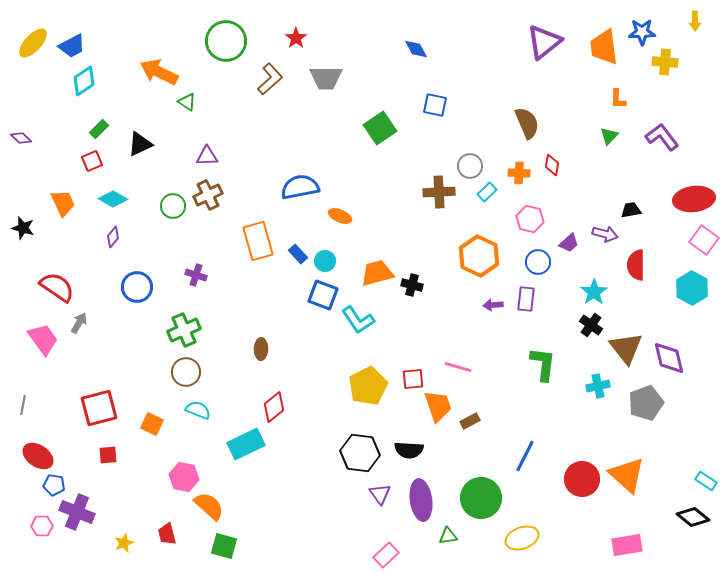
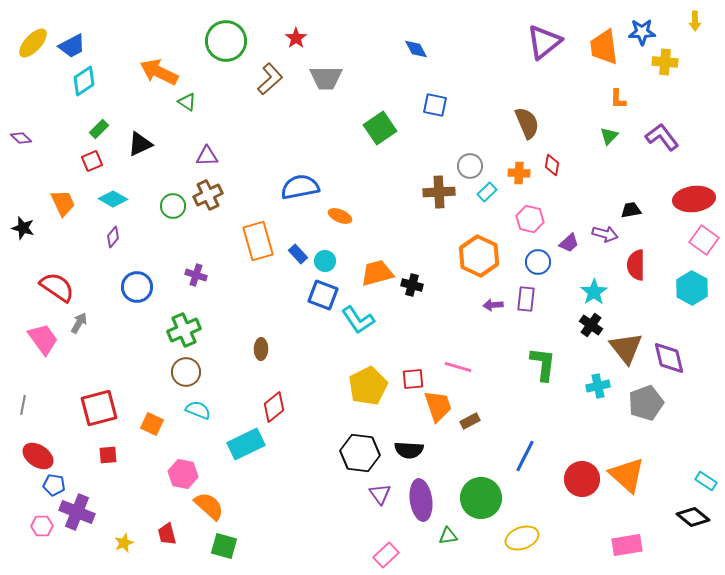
pink hexagon at (184, 477): moved 1 px left, 3 px up
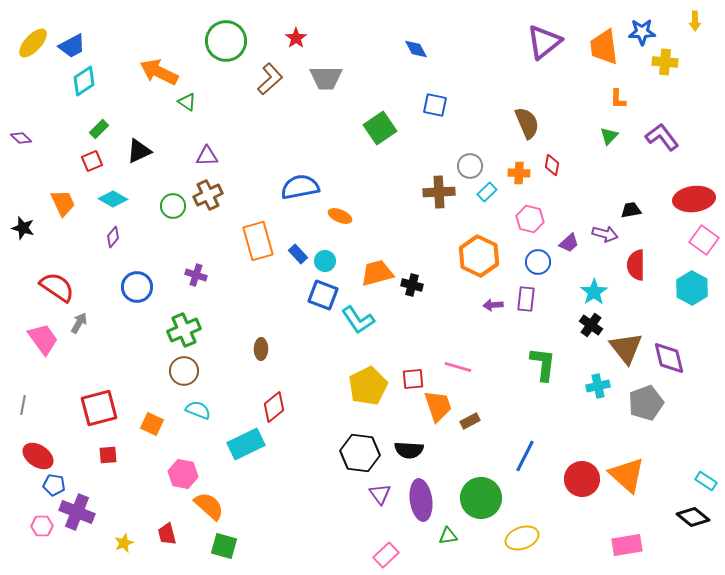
black triangle at (140, 144): moved 1 px left, 7 px down
brown circle at (186, 372): moved 2 px left, 1 px up
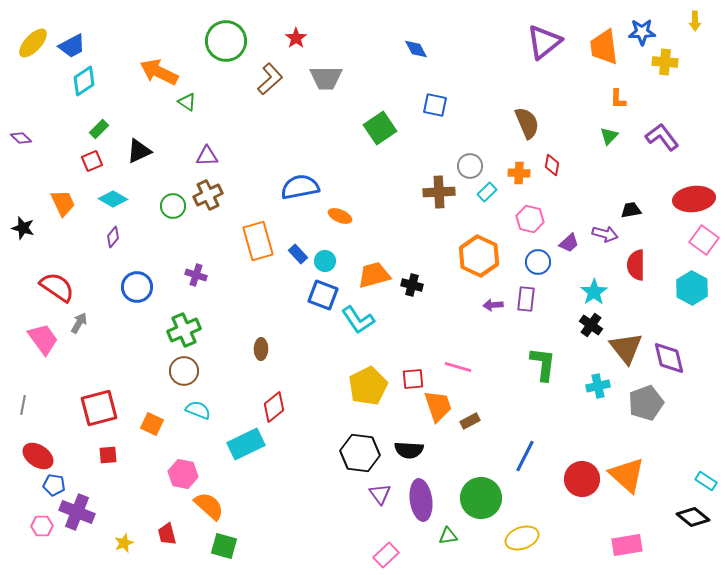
orange trapezoid at (377, 273): moved 3 px left, 2 px down
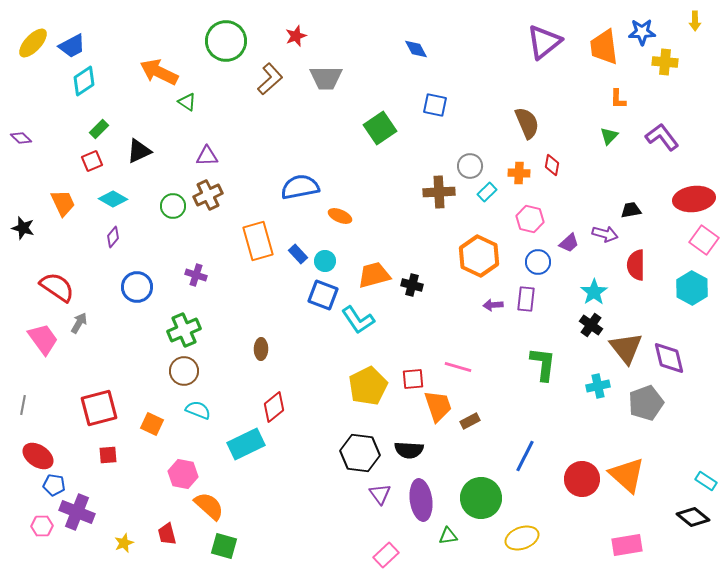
red star at (296, 38): moved 2 px up; rotated 15 degrees clockwise
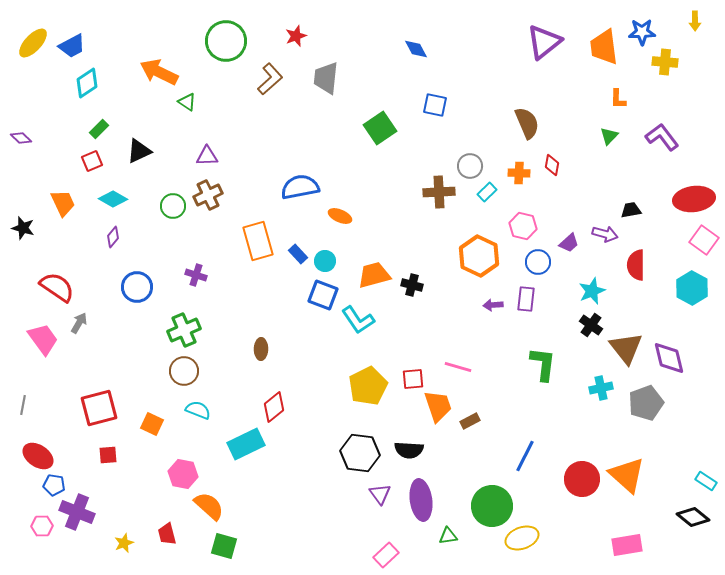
gray trapezoid at (326, 78): rotated 96 degrees clockwise
cyan diamond at (84, 81): moved 3 px right, 2 px down
pink hexagon at (530, 219): moved 7 px left, 7 px down
cyan star at (594, 292): moved 2 px left, 1 px up; rotated 12 degrees clockwise
cyan cross at (598, 386): moved 3 px right, 2 px down
green circle at (481, 498): moved 11 px right, 8 px down
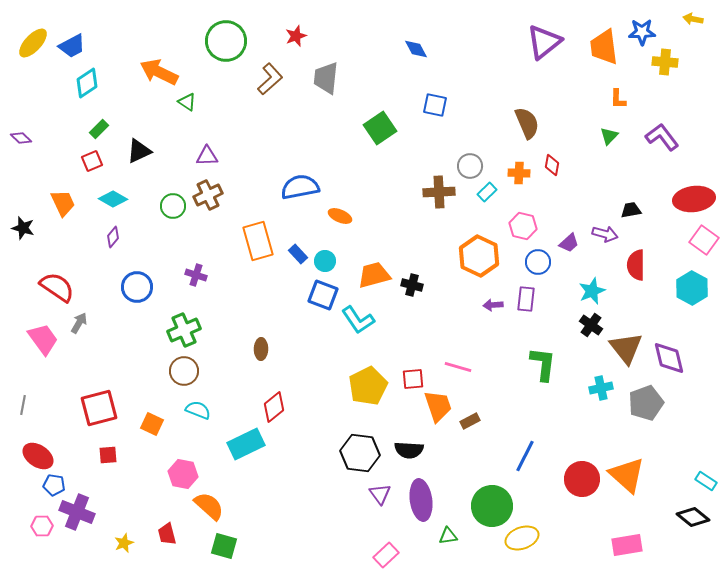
yellow arrow at (695, 21): moved 2 px left, 2 px up; rotated 102 degrees clockwise
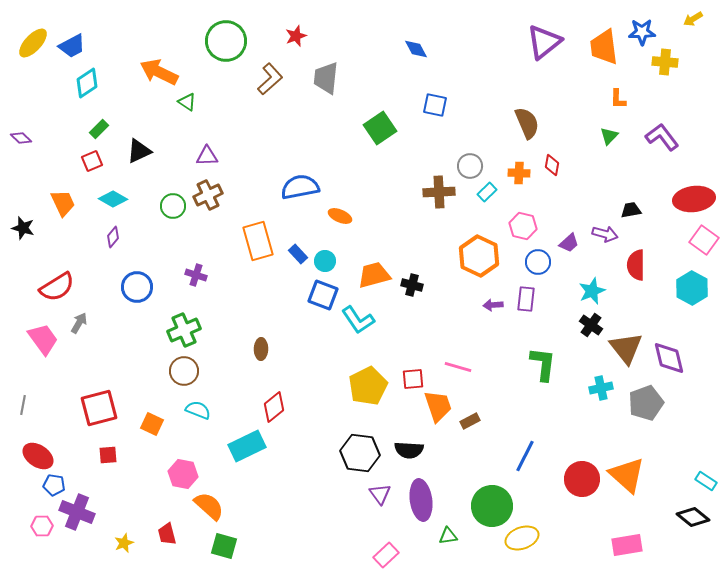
yellow arrow at (693, 19): rotated 42 degrees counterclockwise
red semicircle at (57, 287): rotated 114 degrees clockwise
cyan rectangle at (246, 444): moved 1 px right, 2 px down
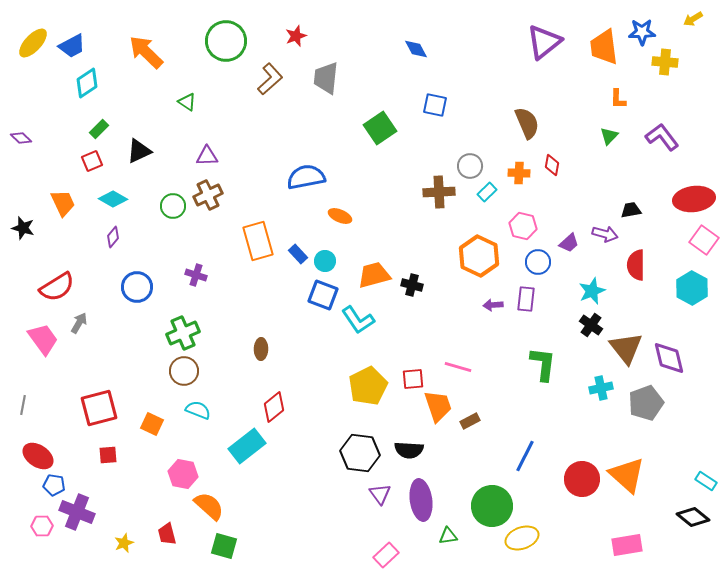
orange arrow at (159, 72): moved 13 px left, 20 px up; rotated 18 degrees clockwise
blue semicircle at (300, 187): moved 6 px right, 10 px up
green cross at (184, 330): moved 1 px left, 3 px down
cyan rectangle at (247, 446): rotated 12 degrees counterclockwise
